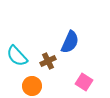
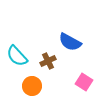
blue semicircle: rotated 95 degrees clockwise
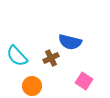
blue semicircle: rotated 15 degrees counterclockwise
brown cross: moved 3 px right, 3 px up
pink square: moved 1 px up
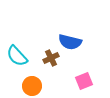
pink square: rotated 36 degrees clockwise
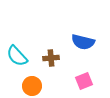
blue semicircle: moved 13 px right
brown cross: rotated 21 degrees clockwise
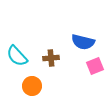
pink square: moved 11 px right, 15 px up
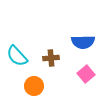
blue semicircle: rotated 15 degrees counterclockwise
pink square: moved 9 px left, 8 px down; rotated 18 degrees counterclockwise
orange circle: moved 2 px right
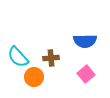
blue semicircle: moved 2 px right, 1 px up
cyan semicircle: moved 1 px right, 1 px down
orange circle: moved 9 px up
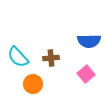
blue semicircle: moved 4 px right
orange circle: moved 1 px left, 7 px down
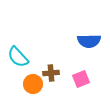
brown cross: moved 15 px down
pink square: moved 5 px left, 5 px down; rotated 18 degrees clockwise
